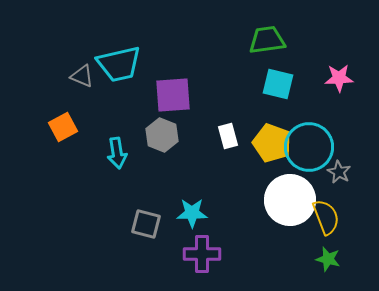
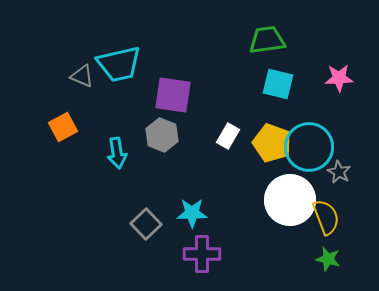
purple square: rotated 12 degrees clockwise
white rectangle: rotated 45 degrees clockwise
gray square: rotated 32 degrees clockwise
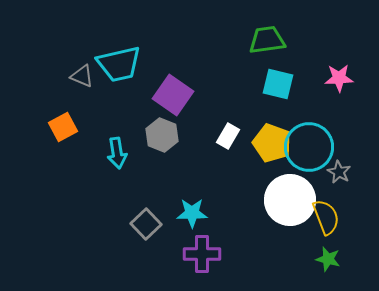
purple square: rotated 27 degrees clockwise
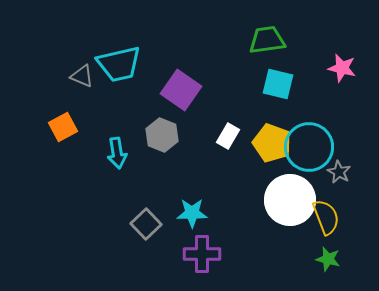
pink star: moved 3 px right, 10 px up; rotated 16 degrees clockwise
purple square: moved 8 px right, 5 px up
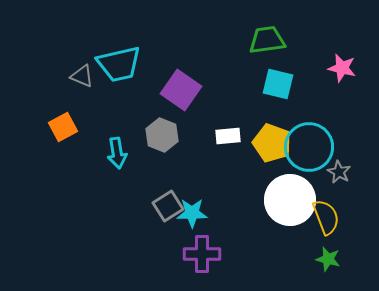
white rectangle: rotated 55 degrees clockwise
gray square: moved 22 px right, 18 px up; rotated 12 degrees clockwise
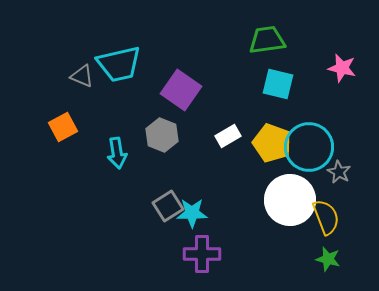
white rectangle: rotated 25 degrees counterclockwise
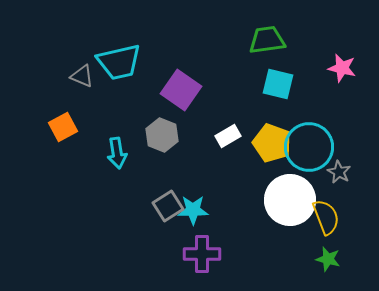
cyan trapezoid: moved 2 px up
cyan star: moved 1 px right, 3 px up
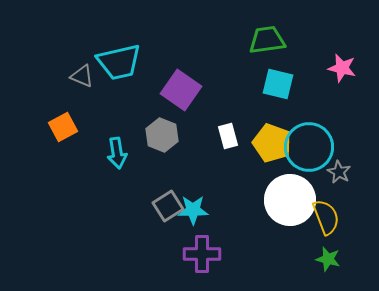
white rectangle: rotated 75 degrees counterclockwise
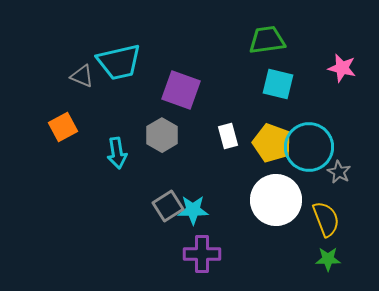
purple square: rotated 15 degrees counterclockwise
gray hexagon: rotated 8 degrees clockwise
white circle: moved 14 px left
yellow semicircle: moved 2 px down
green star: rotated 15 degrees counterclockwise
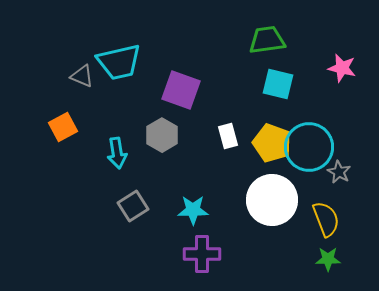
white circle: moved 4 px left
gray square: moved 35 px left
